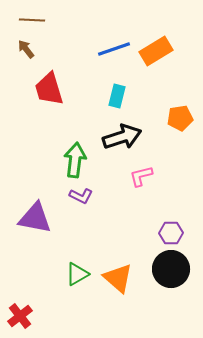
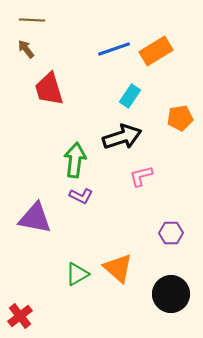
cyan rectangle: moved 13 px right; rotated 20 degrees clockwise
black circle: moved 25 px down
orange triangle: moved 10 px up
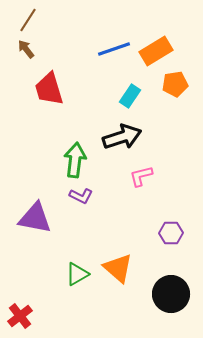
brown line: moved 4 px left; rotated 60 degrees counterclockwise
orange pentagon: moved 5 px left, 34 px up
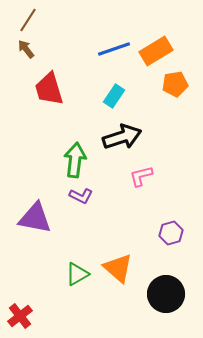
cyan rectangle: moved 16 px left
purple hexagon: rotated 15 degrees counterclockwise
black circle: moved 5 px left
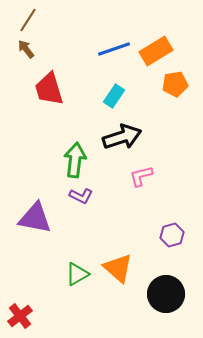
purple hexagon: moved 1 px right, 2 px down
